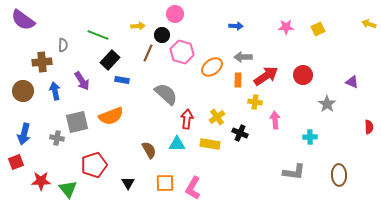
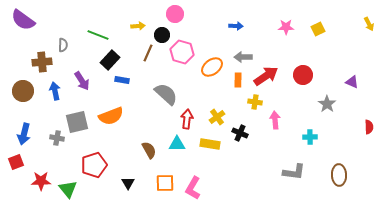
yellow arrow at (369, 24): rotated 136 degrees counterclockwise
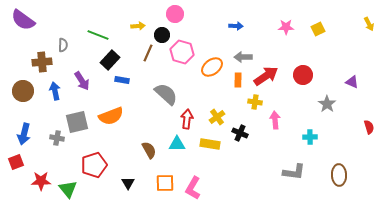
red semicircle at (369, 127): rotated 16 degrees counterclockwise
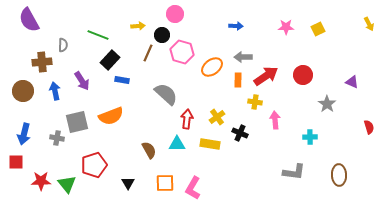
purple semicircle at (23, 20): moved 6 px right; rotated 25 degrees clockwise
red square at (16, 162): rotated 21 degrees clockwise
green triangle at (68, 189): moved 1 px left, 5 px up
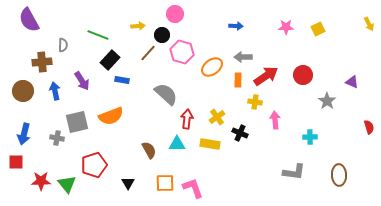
brown line at (148, 53): rotated 18 degrees clockwise
gray star at (327, 104): moved 3 px up
pink L-shape at (193, 188): rotated 130 degrees clockwise
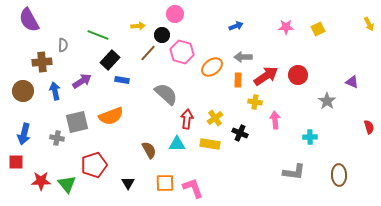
blue arrow at (236, 26): rotated 24 degrees counterclockwise
red circle at (303, 75): moved 5 px left
purple arrow at (82, 81): rotated 90 degrees counterclockwise
yellow cross at (217, 117): moved 2 px left, 1 px down
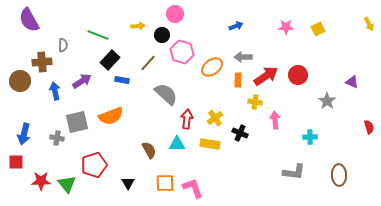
brown line at (148, 53): moved 10 px down
brown circle at (23, 91): moved 3 px left, 10 px up
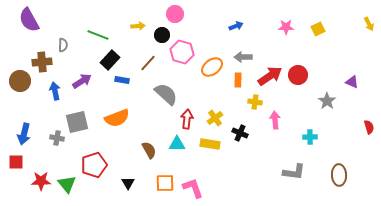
red arrow at (266, 76): moved 4 px right
orange semicircle at (111, 116): moved 6 px right, 2 px down
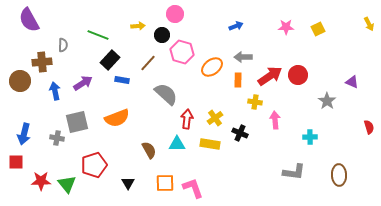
purple arrow at (82, 81): moved 1 px right, 2 px down
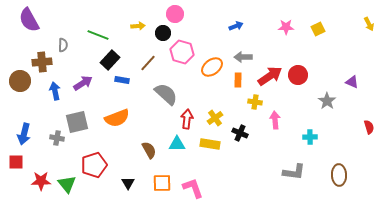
black circle at (162, 35): moved 1 px right, 2 px up
orange square at (165, 183): moved 3 px left
